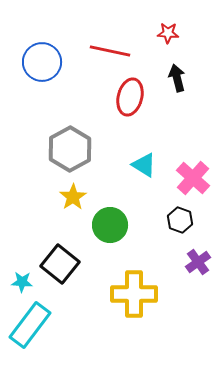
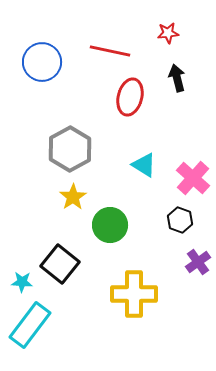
red star: rotated 10 degrees counterclockwise
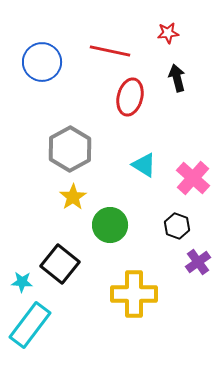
black hexagon: moved 3 px left, 6 px down
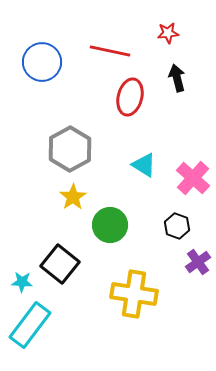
yellow cross: rotated 9 degrees clockwise
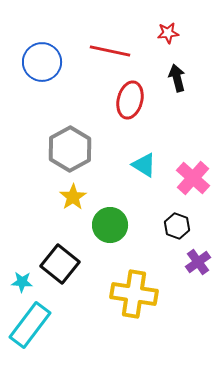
red ellipse: moved 3 px down
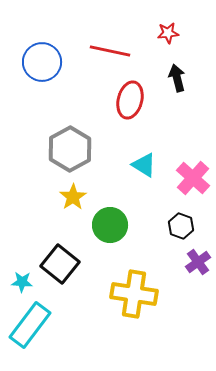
black hexagon: moved 4 px right
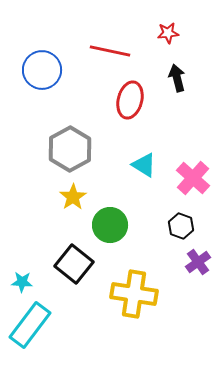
blue circle: moved 8 px down
black square: moved 14 px right
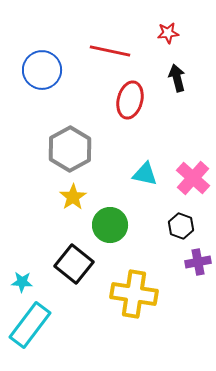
cyan triangle: moved 1 px right, 9 px down; rotated 20 degrees counterclockwise
purple cross: rotated 25 degrees clockwise
